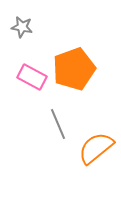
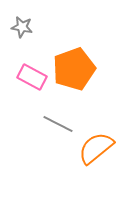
gray line: rotated 40 degrees counterclockwise
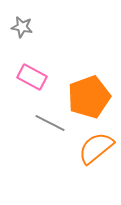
orange pentagon: moved 15 px right, 28 px down
gray line: moved 8 px left, 1 px up
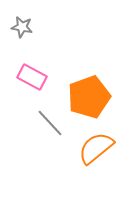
gray line: rotated 20 degrees clockwise
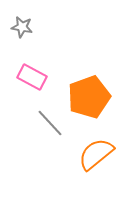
orange semicircle: moved 6 px down
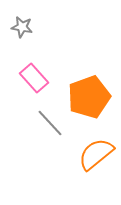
pink rectangle: moved 2 px right, 1 px down; rotated 20 degrees clockwise
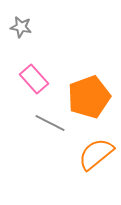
gray star: moved 1 px left
pink rectangle: moved 1 px down
gray line: rotated 20 degrees counterclockwise
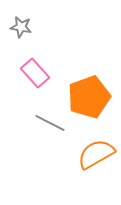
pink rectangle: moved 1 px right, 6 px up
orange semicircle: rotated 9 degrees clockwise
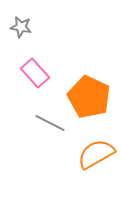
orange pentagon: rotated 27 degrees counterclockwise
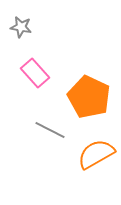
gray line: moved 7 px down
